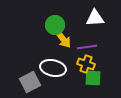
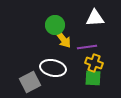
yellow cross: moved 8 px right, 1 px up
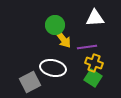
green square: rotated 30 degrees clockwise
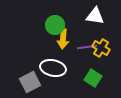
white triangle: moved 2 px up; rotated 12 degrees clockwise
yellow arrow: rotated 42 degrees clockwise
yellow cross: moved 7 px right, 15 px up; rotated 12 degrees clockwise
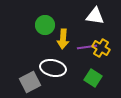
green circle: moved 10 px left
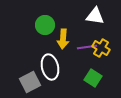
white ellipse: moved 3 px left, 1 px up; rotated 65 degrees clockwise
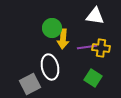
green circle: moved 7 px right, 3 px down
yellow cross: rotated 24 degrees counterclockwise
gray square: moved 2 px down
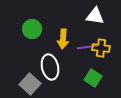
green circle: moved 20 px left, 1 px down
gray square: rotated 20 degrees counterclockwise
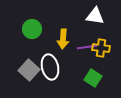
gray square: moved 1 px left, 14 px up
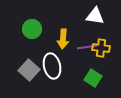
white ellipse: moved 2 px right, 1 px up
